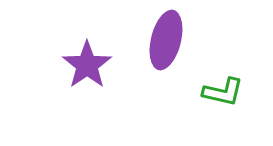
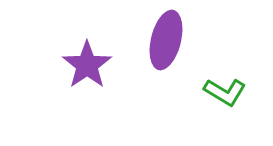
green L-shape: moved 2 px right; rotated 18 degrees clockwise
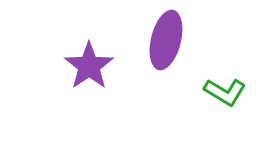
purple star: moved 2 px right, 1 px down
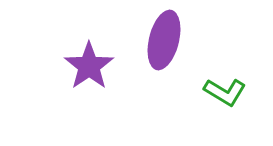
purple ellipse: moved 2 px left
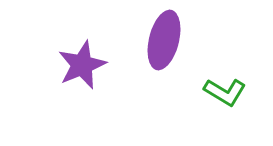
purple star: moved 7 px left, 1 px up; rotated 12 degrees clockwise
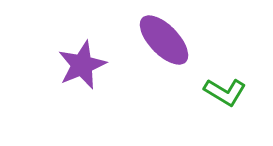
purple ellipse: rotated 58 degrees counterclockwise
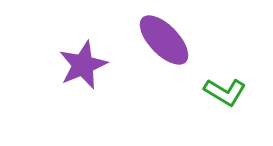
purple star: moved 1 px right
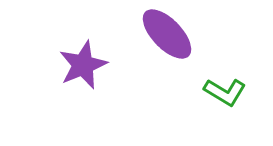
purple ellipse: moved 3 px right, 6 px up
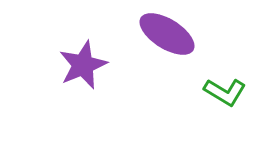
purple ellipse: rotated 14 degrees counterclockwise
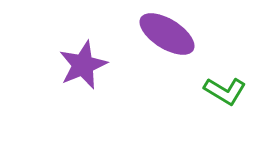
green L-shape: moved 1 px up
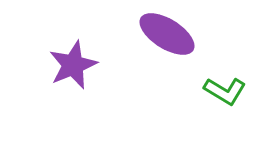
purple star: moved 10 px left
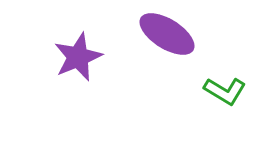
purple star: moved 5 px right, 8 px up
